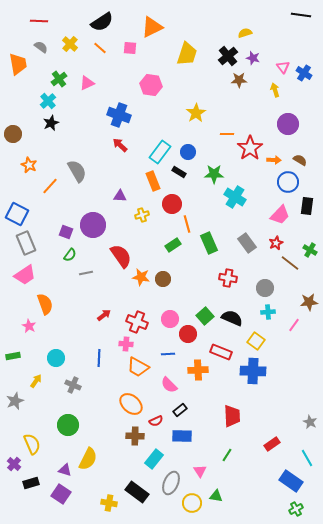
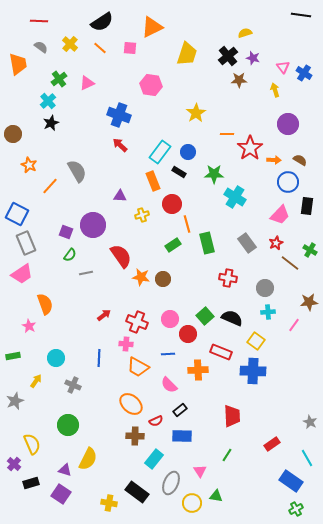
green rectangle at (209, 243): moved 2 px left; rotated 10 degrees clockwise
pink trapezoid at (25, 275): moved 3 px left, 1 px up
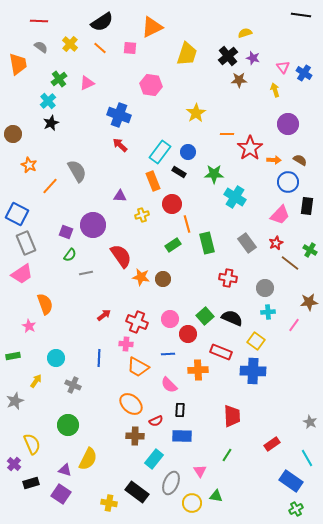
black rectangle at (180, 410): rotated 48 degrees counterclockwise
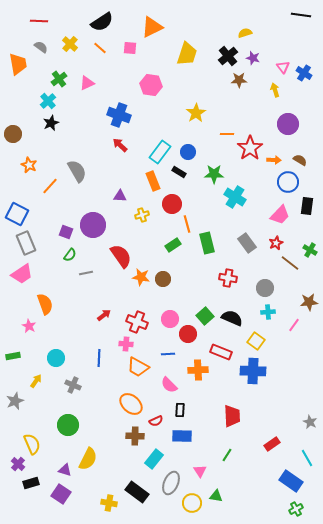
purple cross at (14, 464): moved 4 px right
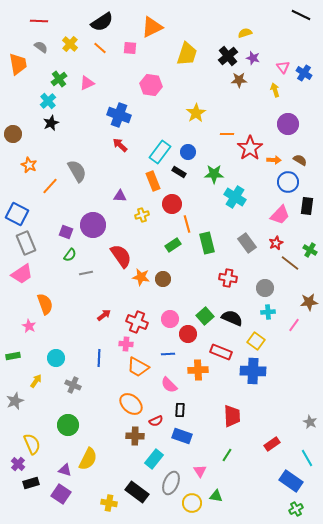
black line at (301, 15): rotated 18 degrees clockwise
blue rectangle at (182, 436): rotated 18 degrees clockwise
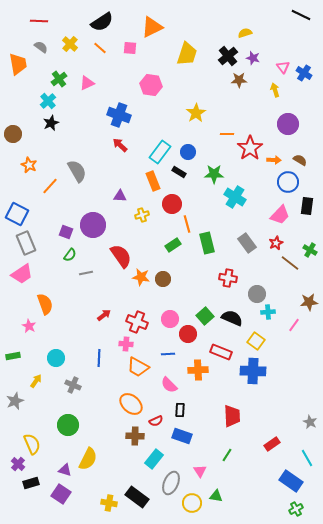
gray circle at (265, 288): moved 8 px left, 6 px down
black rectangle at (137, 492): moved 5 px down
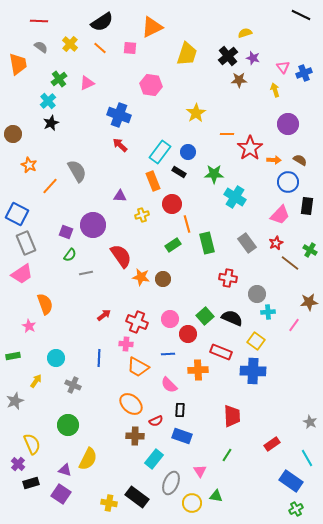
blue cross at (304, 73): rotated 35 degrees clockwise
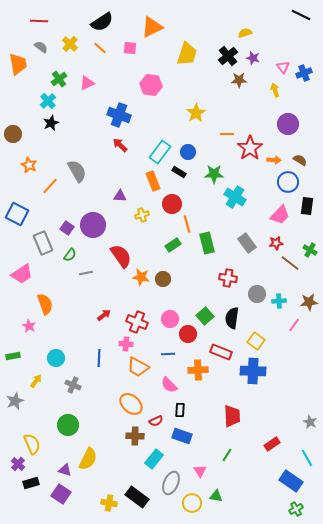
purple square at (66, 232): moved 1 px right, 4 px up; rotated 16 degrees clockwise
gray rectangle at (26, 243): moved 17 px right
red star at (276, 243): rotated 16 degrees clockwise
cyan cross at (268, 312): moved 11 px right, 11 px up
black semicircle at (232, 318): rotated 105 degrees counterclockwise
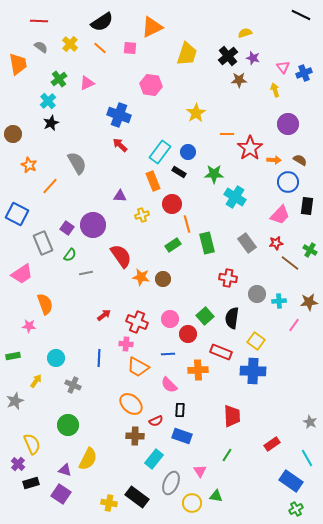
gray semicircle at (77, 171): moved 8 px up
pink star at (29, 326): rotated 24 degrees counterclockwise
